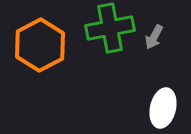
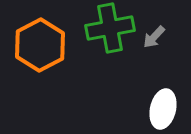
gray arrow: rotated 15 degrees clockwise
white ellipse: moved 1 px down
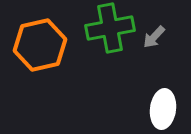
orange hexagon: rotated 15 degrees clockwise
white ellipse: rotated 6 degrees counterclockwise
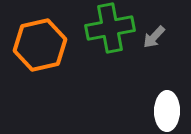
white ellipse: moved 4 px right, 2 px down; rotated 6 degrees counterclockwise
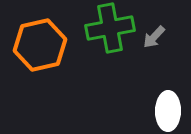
white ellipse: moved 1 px right
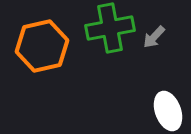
orange hexagon: moved 2 px right, 1 px down
white ellipse: rotated 21 degrees counterclockwise
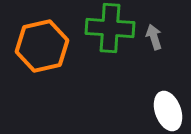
green cross: rotated 15 degrees clockwise
gray arrow: rotated 120 degrees clockwise
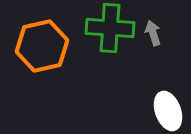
gray arrow: moved 1 px left, 4 px up
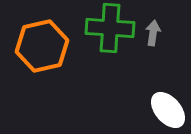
gray arrow: rotated 25 degrees clockwise
white ellipse: moved 1 px up; rotated 21 degrees counterclockwise
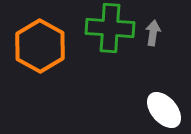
orange hexagon: moved 2 px left; rotated 18 degrees counterclockwise
white ellipse: moved 4 px left
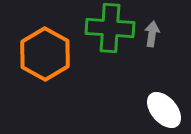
gray arrow: moved 1 px left, 1 px down
orange hexagon: moved 5 px right, 8 px down
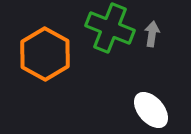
green cross: rotated 18 degrees clockwise
white ellipse: moved 13 px left
